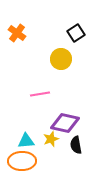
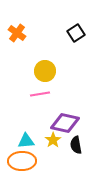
yellow circle: moved 16 px left, 12 px down
yellow star: moved 2 px right, 1 px down; rotated 14 degrees counterclockwise
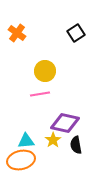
orange ellipse: moved 1 px left, 1 px up; rotated 12 degrees counterclockwise
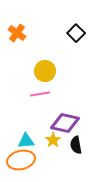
black square: rotated 12 degrees counterclockwise
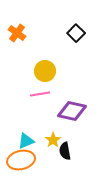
purple diamond: moved 7 px right, 12 px up
cyan triangle: rotated 18 degrees counterclockwise
black semicircle: moved 11 px left, 6 px down
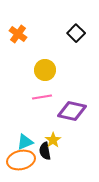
orange cross: moved 1 px right, 1 px down
yellow circle: moved 1 px up
pink line: moved 2 px right, 3 px down
cyan triangle: moved 1 px left, 1 px down
black semicircle: moved 20 px left
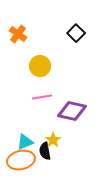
yellow circle: moved 5 px left, 4 px up
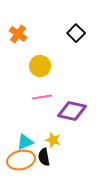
yellow star: rotated 21 degrees counterclockwise
black semicircle: moved 1 px left, 6 px down
